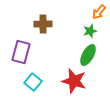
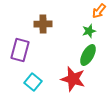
orange arrow: moved 1 px up
green star: moved 1 px left
purple rectangle: moved 1 px left, 2 px up
red star: moved 1 px left, 2 px up
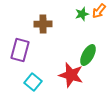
green star: moved 7 px left, 17 px up
red star: moved 2 px left, 4 px up
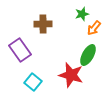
orange arrow: moved 5 px left, 17 px down
purple rectangle: rotated 50 degrees counterclockwise
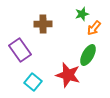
red star: moved 3 px left
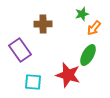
cyan square: rotated 36 degrees counterclockwise
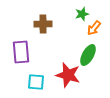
purple rectangle: moved 1 px right, 2 px down; rotated 30 degrees clockwise
cyan square: moved 3 px right
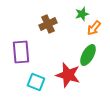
brown cross: moved 5 px right; rotated 24 degrees counterclockwise
cyan square: rotated 18 degrees clockwise
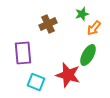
purple rectangle: moved 2 px right, 1 px down
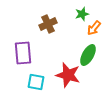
cyan square: rotated 12 degrees counterclockwise
